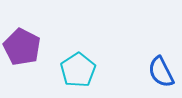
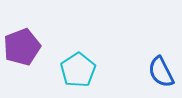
purple pentagon: rotated 24 degrees clockwise
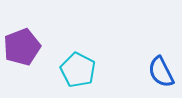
cyan pentagon: rotated 12 degrees counterclockwise
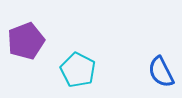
purple pentagon: moved 4 px right, 6 px up
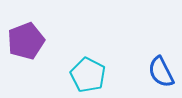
cyan pentagon: moved 10 px right, 5 px down
